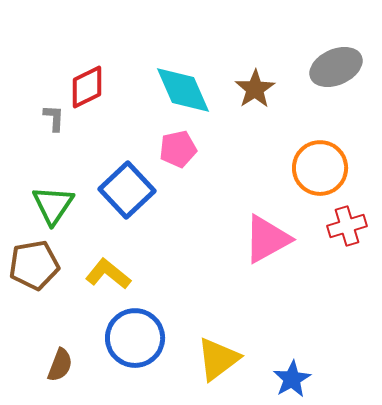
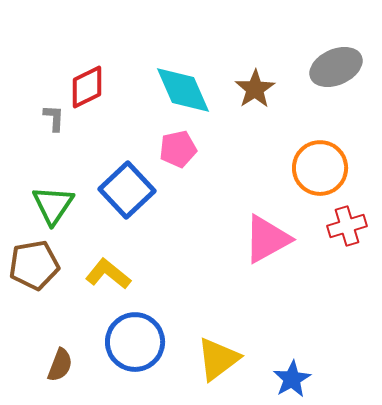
blue circle: moved 4 px down
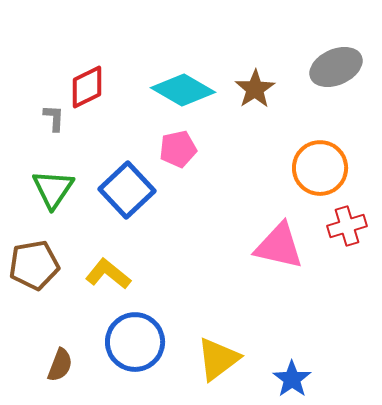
cyan diamond: rotated 36 degrees counterclockwise
green triangle: moved 16 px up
pink triangle: moved 12 px right, 7 px down; rotated 42 degrees clockwise
blue star: rotated 6 degrees counterclockwise
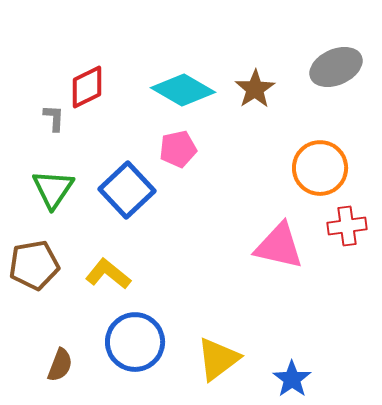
red cross: rotated 9 degrees clockwise
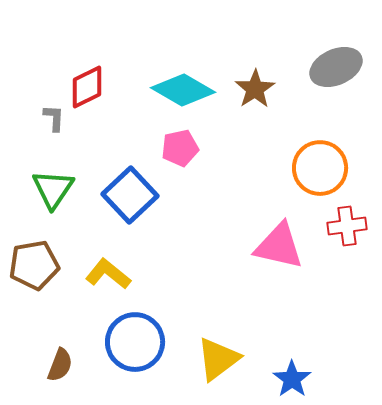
pink pentagon: moved 2 px right, 1 px up
blue square: moved 3 px right, 5 px down
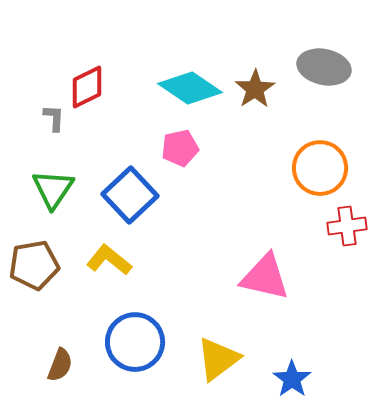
gray ellipse: moved 12 px left; rotated 36 degrees clockwise
cyan diamond: moved 7 px right, 2 px up; rotated 4 degrees clockwise
pink triangle: moved 14 px left, 31 px down
yellow L-shape: moved 1 px right, 14 px up
